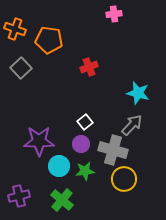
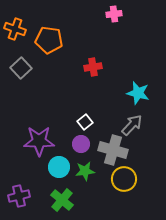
red cross: moved 4 px right; rotated 12 degrees clockwise
cyan circle: moved 1 px down
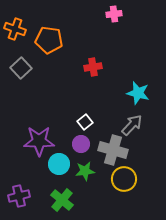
cyan circle: moved 3 px up
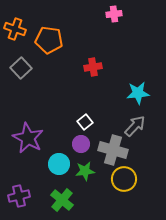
cyan star: rotated 20 degrees counterclockwise
gray arrow: moved 3 px right, 1 px down
purple star: moved 11 px left, 3 px up; rotated 28 degrees clockwise
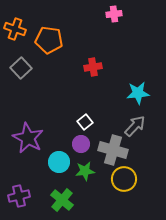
cyan circle: moved 2 px up
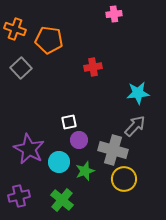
white square: moved 16 px left; rotated 28 degrees clockwise
purple star: moved 1 px right, 11 px down
purple circle: moved 2 px left, 4 px up
green star: rotated 12 degrees counterclockwise
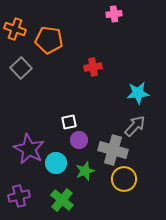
cyan circle: moved 3 px left, 1 px down
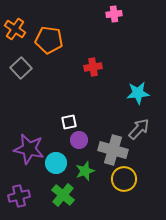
orange cross: rotated 15 degrees clockwise
gray arrow: moved 4 px right, 3 px down
purple star: rotated 16 degrees counterclockwise
green cross: moved 1 px right, 5 px up
